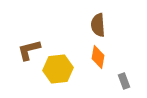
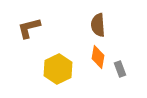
brown L-shape: moved 22 px up
yellow hexagon: rotated 20 degrees counterclockwise
gray rectangle: moved 4 px left, 12 px up
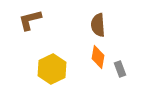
brown L-shape: moved 1 px right, 8 px up
yellow hexagon: moved 6 px left
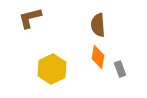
brown L-shape: moved 2 px up
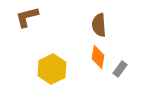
brown L-shape: moved 3 px left, 1 px up
brown semicircle: moved 1 px right
gray rectangle: rotated 56 degrees clockwise
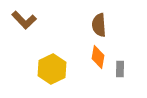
brown L-shape: moved 3 px left, 3 px down; rotated 120 degrees counterclockwise
gray rectangle: rotated 35 degrees counterclockwise
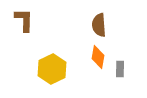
brown L-shape: rotated 135 degrees counterclockwise
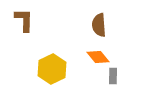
orange diamond: rotated 50 degrees counterclockwise
gray rectangle: moved 7 px left, 7 px down
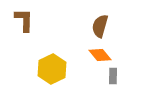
brown semicircle: moved 1 px right, 1 px down; rotated 20 degrees clockwise
orange diamond: moved 2 px right, 2 px up
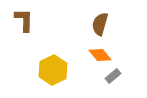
brown semicircle: moved 2 px up
yellow hexagon: moved 1 px right, 1 px down
gray rectangle: rotated 49 degrees clockwise
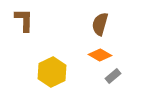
orange diamond: rotated 20 degrees counterclockwise
yellow hexagon: moved 1 px left, 2 px down
